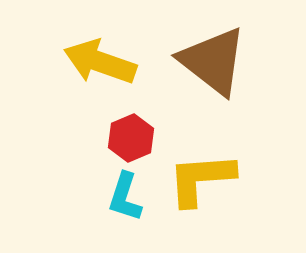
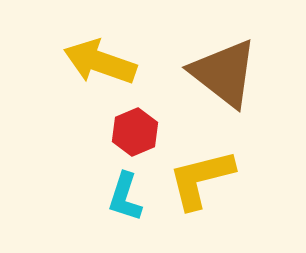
brown triangle: moved 11 px right, 12 px down
red hexagon: moved 4 px right, 6 px up
yellow L-shape: rotated 10 degrees counterclockwise
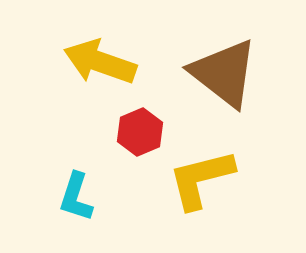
red hexagon: moved 5 px right
cyan L-shape: moved 49 px left
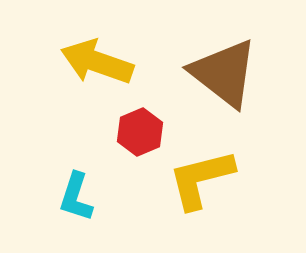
yellow arrow: moved 3 px left
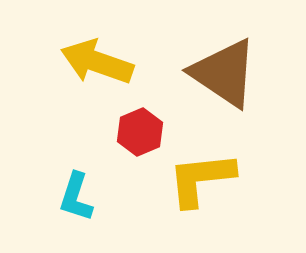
brown triangle: rotated 4 degrees counterclockwise
yellow L-shape: rotated 8 degrees clockwise
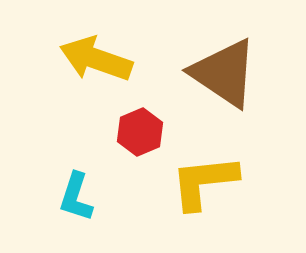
yellow arrow: moved 1 px left, 3 px up
yellow L-shape: moved 3 px right, 3 px down
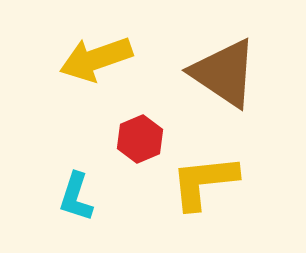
yellow arrow: rotated 38 degrees counterclockwise
red hexagon: moved 7 px down
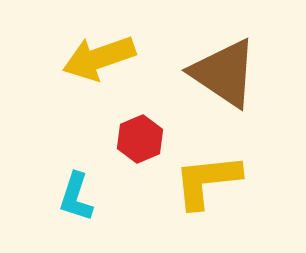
yellow arrow: moved 3 px right, 1 px up
yellow L-shape: moved 3 px right, 1 px up
